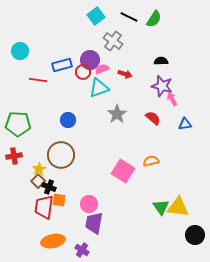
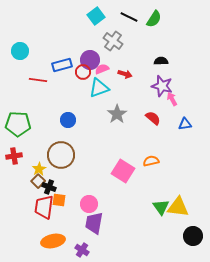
black circle: moved 2 px left, 1 px down
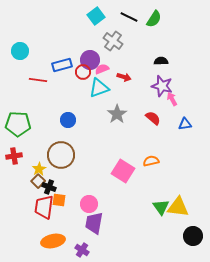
red arrow: moved 1 px left, 3 px down
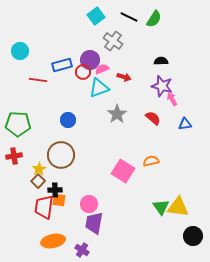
black cross: moved 6 px right, 3 px down; rotated 24 degrees counterclockwise
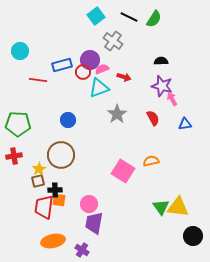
red semicircle: rotated 21 degrees clockwise
brown square: rotated 32 degrees clockwise
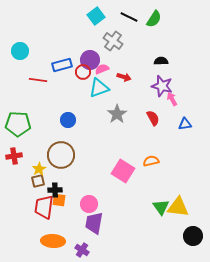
orange ellipse: rotated 15 degrees clockwise
